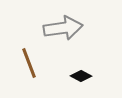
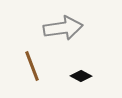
brown line: moved 3 px right, 3 px down
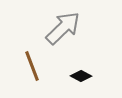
gray arrow: rotated 36 degrees counterclockwise
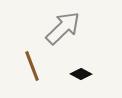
black diamond: moved 2 px up
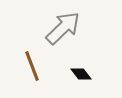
black diamond: rotated 25 degrees clockwise
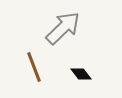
brown line: moved 2 px right, 1 px down
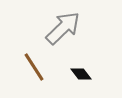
brown line: rotated 12 degrees counterclockwise
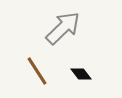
brown line: moved 3 px right, 4 px down
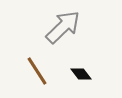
gray arrow: moved 1 px up
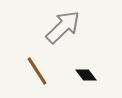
black diamond: moved 5 px right, 1 px down
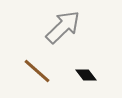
brown line: rotated 16 degrees counterclockwise
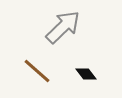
black diamond: moved 1 px up
